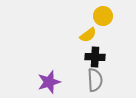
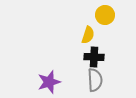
yellow circle: moved 2 px right, 1 px up
yellow semicircle: rotated 36 degrees counterclockwise
black cross: moved 1 px left
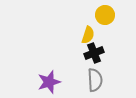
black cross: moved 4 px up; rotated 24 degrees counterclockwise
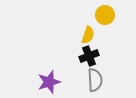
black cross: moved 5 px left, 3 px down
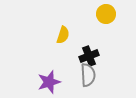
yellow circle: moved 1 px right, 1 px up
yellow semicircle: moved 25 px left
gray semicircle: moved 7 px left, 5 px up
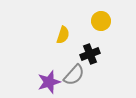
yellow circle: moved 5 px left, 7 px down
black cross: moved 1 px right, 2 px up
gray semicircle: moved 14 px left; rotated 45 degrees clockwise
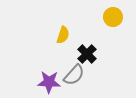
yellow circle: moved 12 px right, 4 px up
black cross: moved 3 px left; rotated 24 degrees counterclockwise
purple star: rotated 20 degrees clockwise
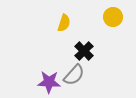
yellow semicircle: moved 1 px right, 12 px up
black cross: moved 3 px left, 3 px up
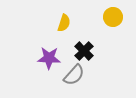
purple star: moved 24 px up
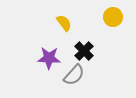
yellow semicircle: rotated 54 degrees counterclockwise
